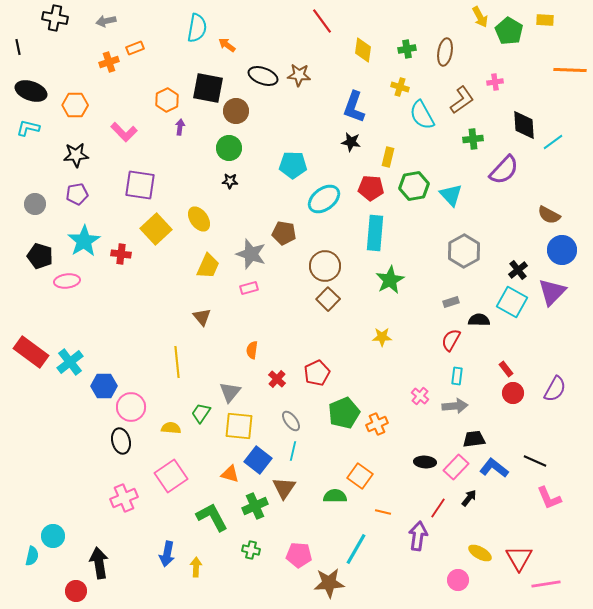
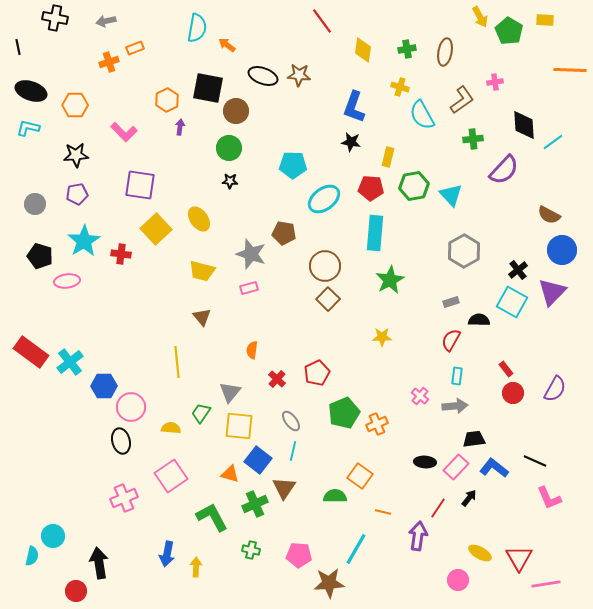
yellow trapezoid at (208, 266): moved 6 px left, 5 px down; rotated 80 degrees clockwise
green cross at (255, 506): moved 2 px up
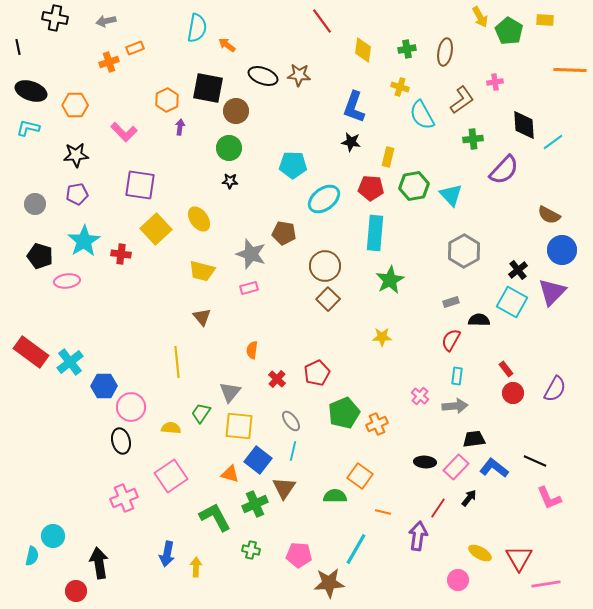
green L-shape at (212, 517): moved 3 px right
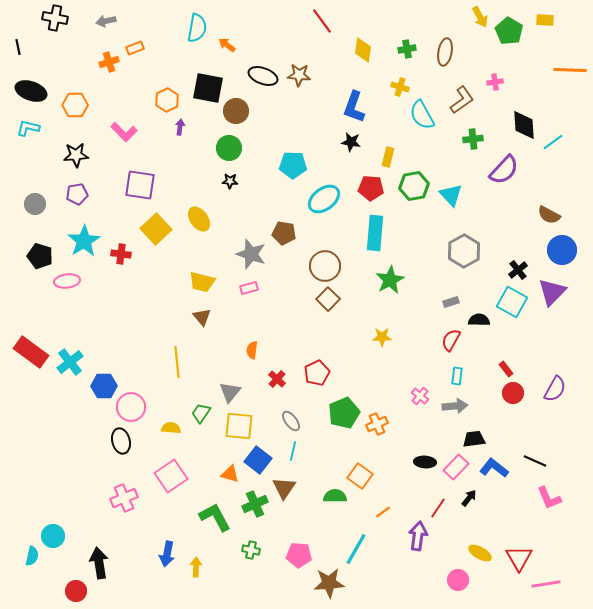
yellow trapezoid at (202, 271): moved 11 px down
orange line at (383, 512): rotated 49 degrees counterclockwise
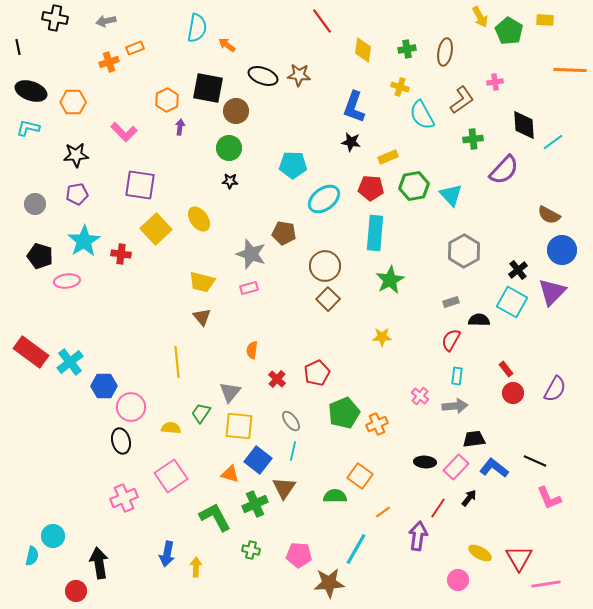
orange hexagon at (75, 105): moved 2 px left, 3 px up
yellow rectangle at (388, 157): rotated 54 degrees clockwise
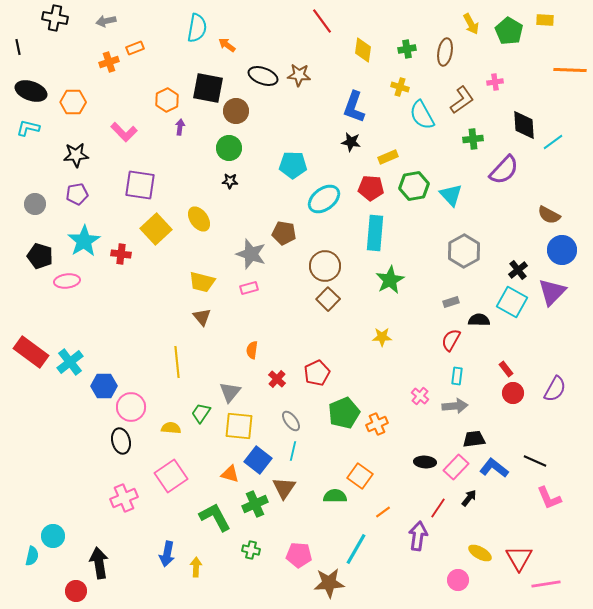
yellow arrow at (480, 17): moved 9 px left, 7 px down
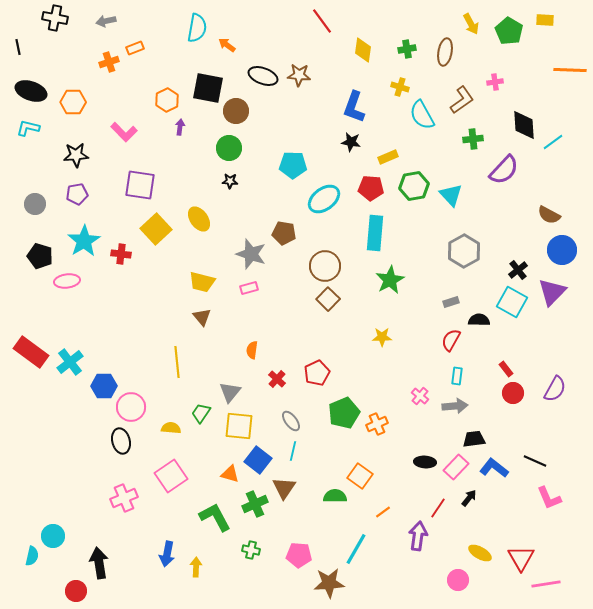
red triangle at (519, 558): moved 2 px right
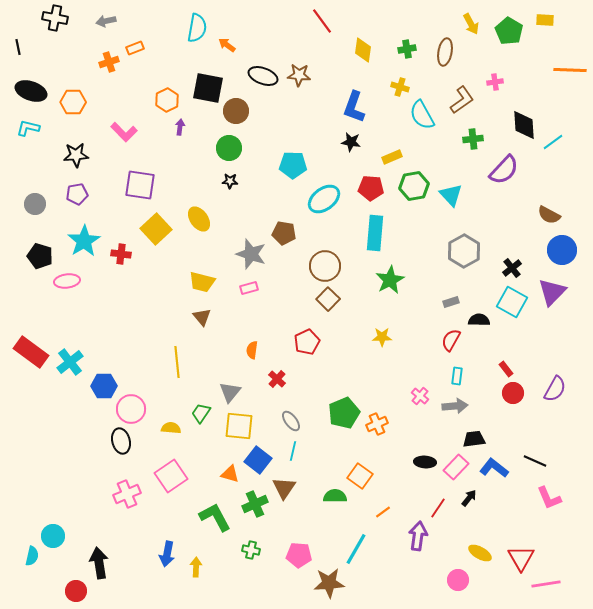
yellow rectangle at (388, 157): moved 4 px right
black cross at (518, 270): moved 6 px left, 2 px up
red pentagon at (317, 373): moved 10 px left, 31 px up
pink circle at (131, 407): moved 2 px down
pink cross at (124, 498): moved 3 px right, 4 px up
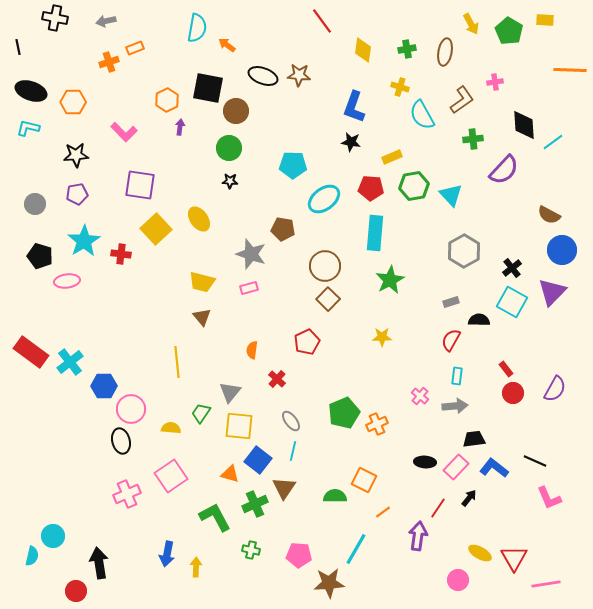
brown pentagon at (284, 233): moved 1 px left, 4 px up
orange square at (360, 476): moved 4 px right, 4 px down; rotated 10 degrees counterclockwise
red triangle at (521, 558): moved 7 px left
